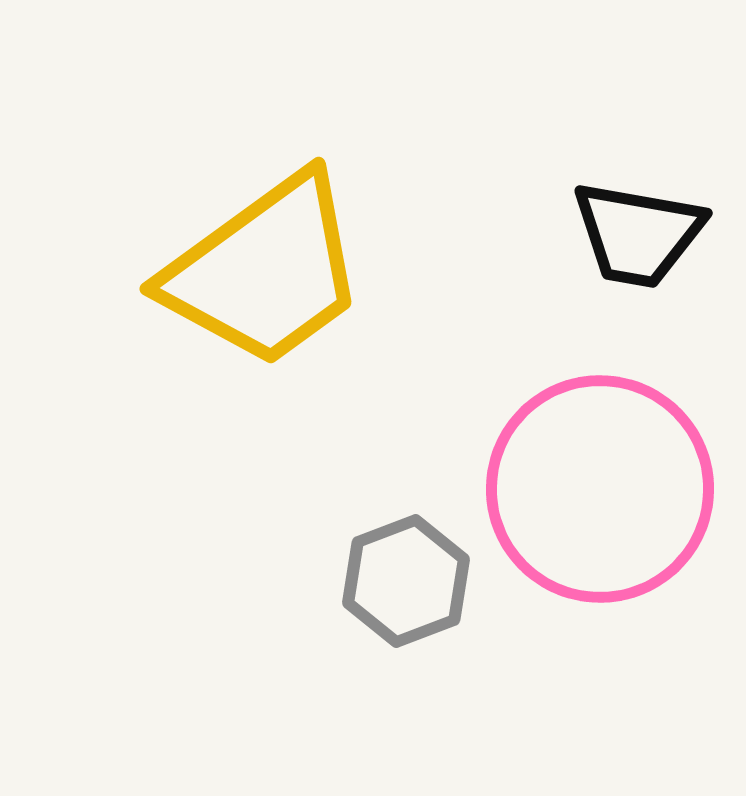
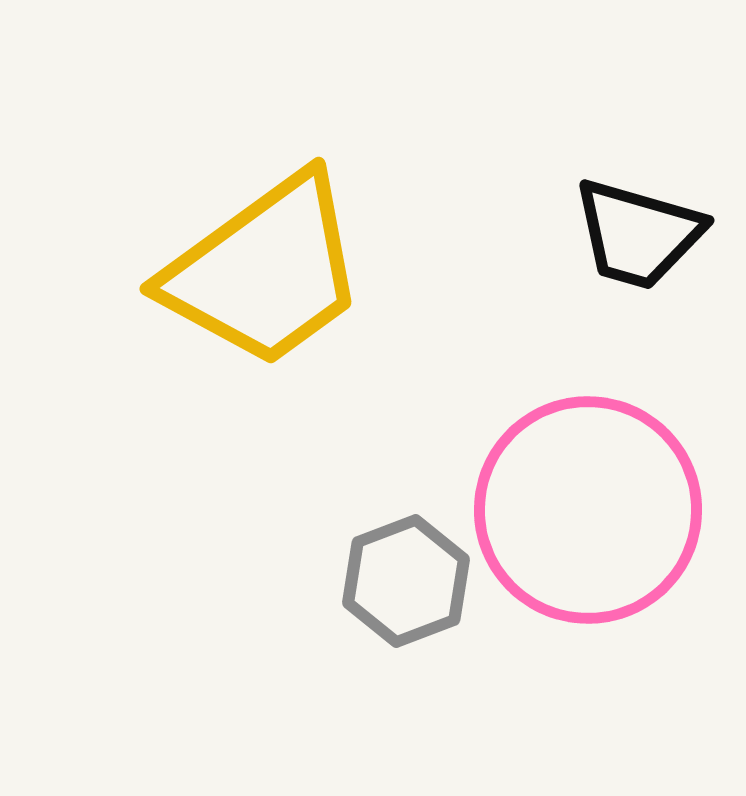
black trapezoid: rotated 6 degrees clockwise
pink circle: moved 12 px left, 21 px down
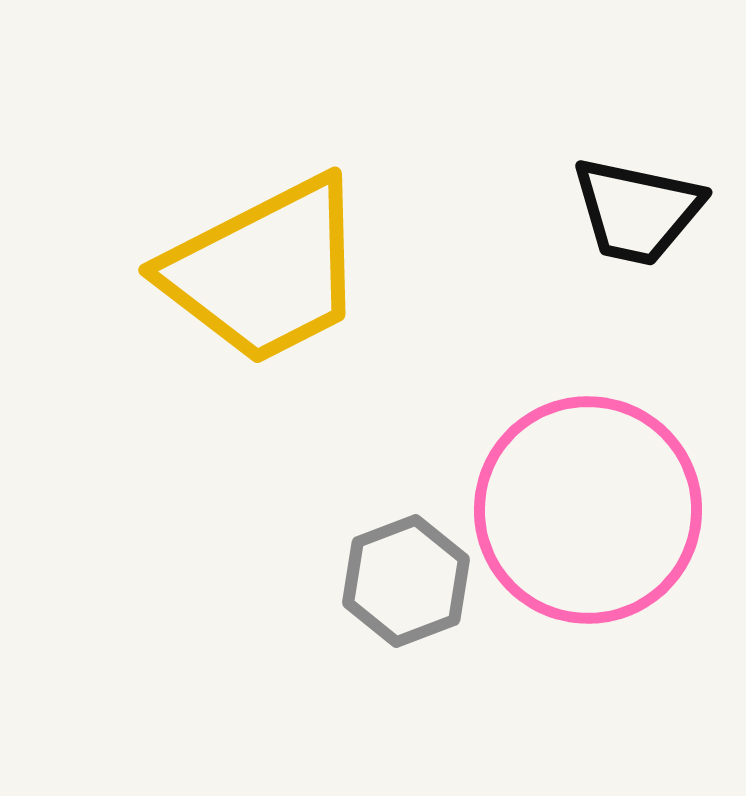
black trapezoid: moved 1 px left, 23 px up; rotated 4 degrees counterclockwise
yellow trapezoid: rotated 9 degrees clockwise
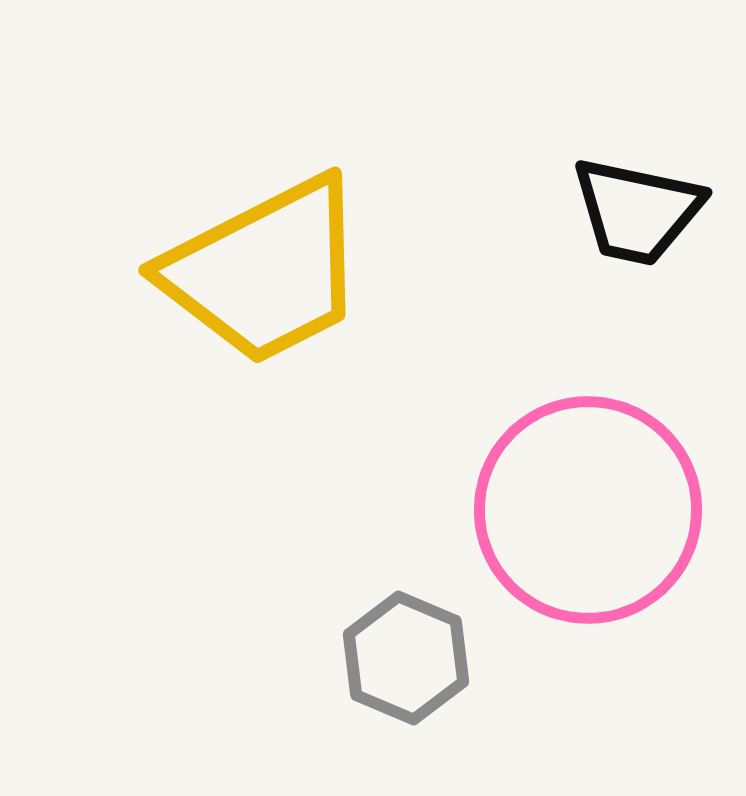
gray hexagon: moved 77 px down; rotated 16 degrees counterclockwise
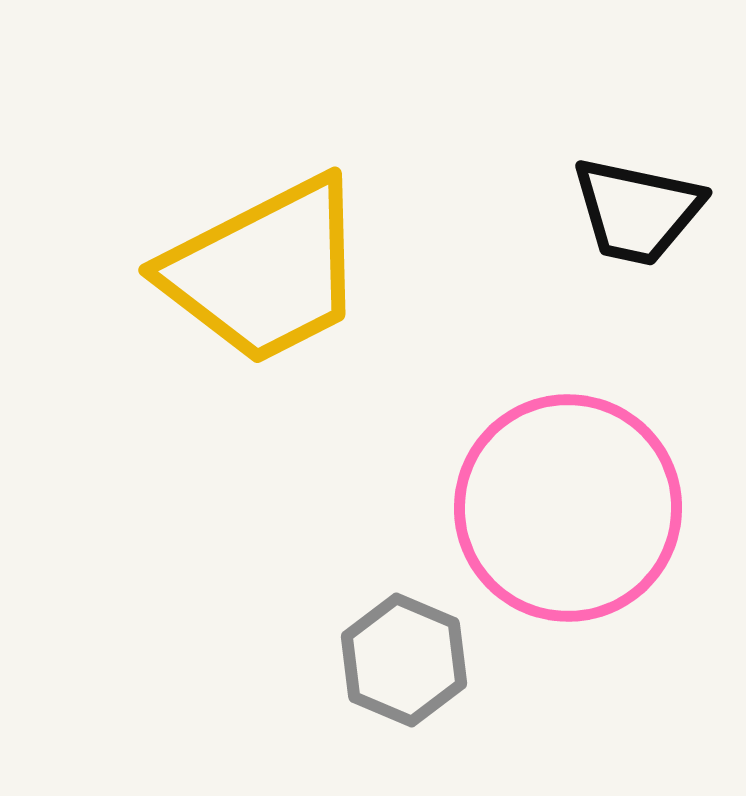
pink circle: moved 20 px left, 2 px up
gray hexagon: moved 2 px left, 2 px down
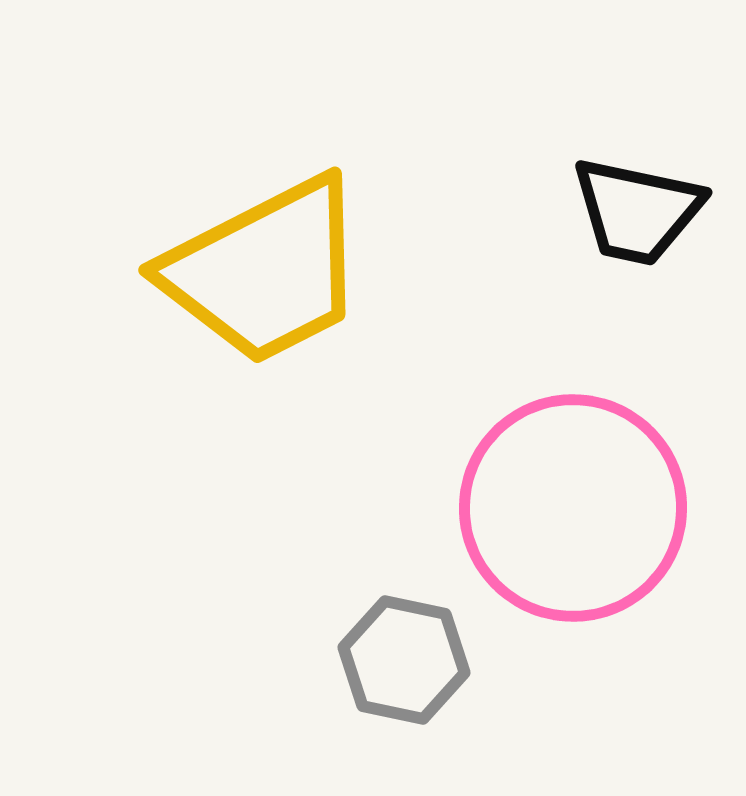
pink circle: moved 5 px right
gray hexagon: rotated 11 degrees counterclockwise
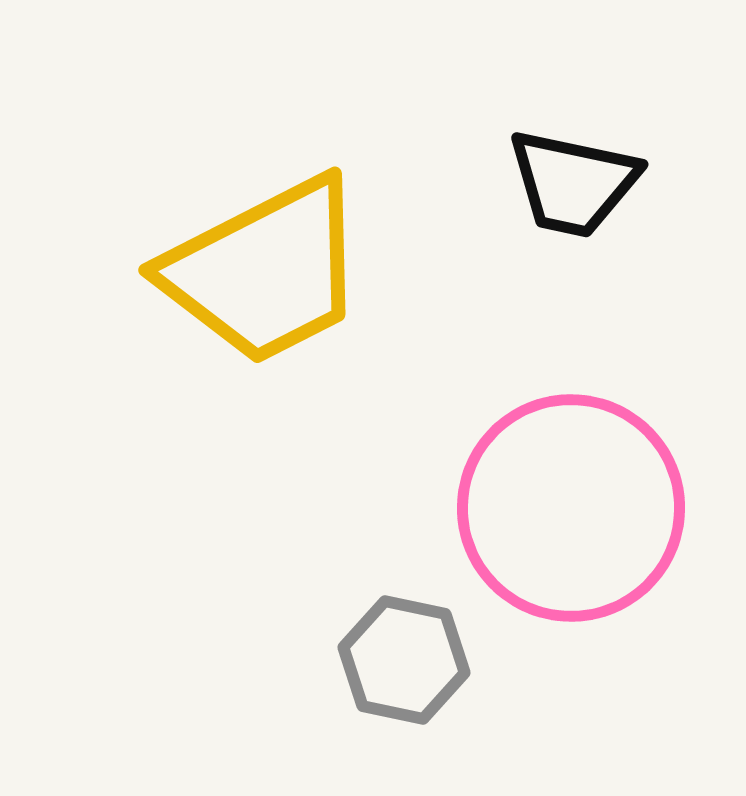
black trapezoid: moved 64 px left, 28 px up
pink circle: moved 2 px left
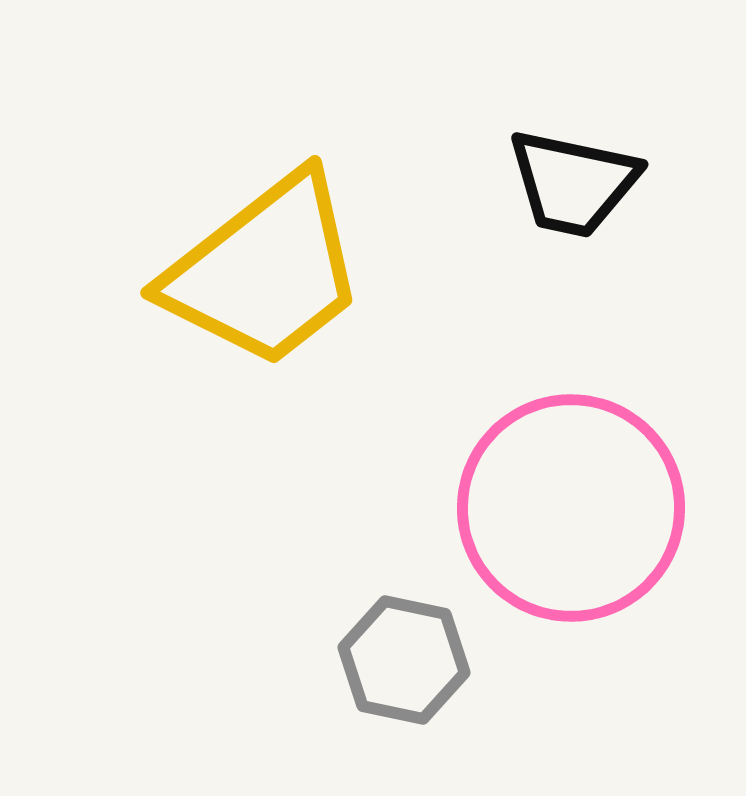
yellow trapezoid: rotated 11 degrees counterclockwise
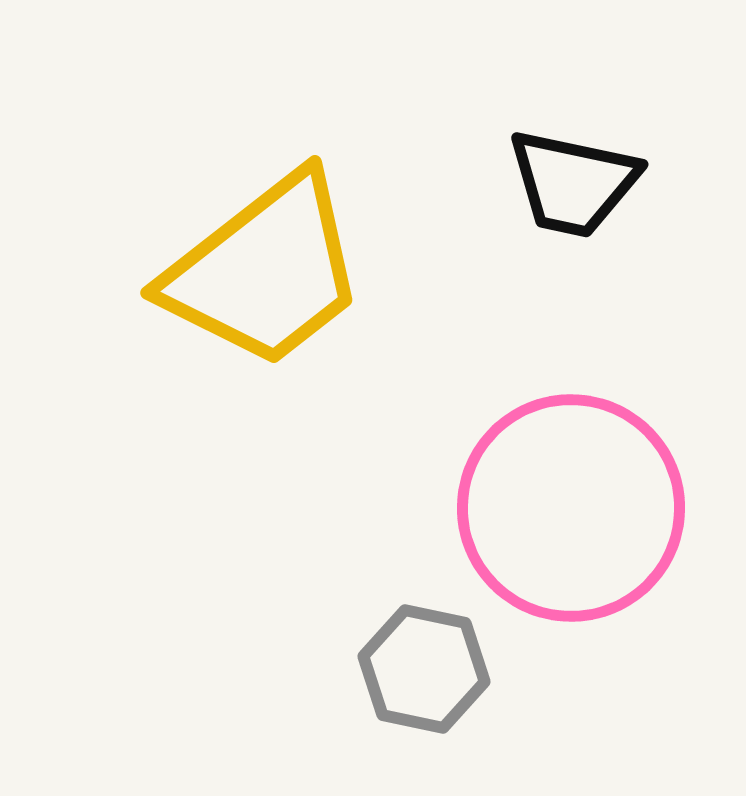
gray hexagon: moved 20 px right, 9 px down
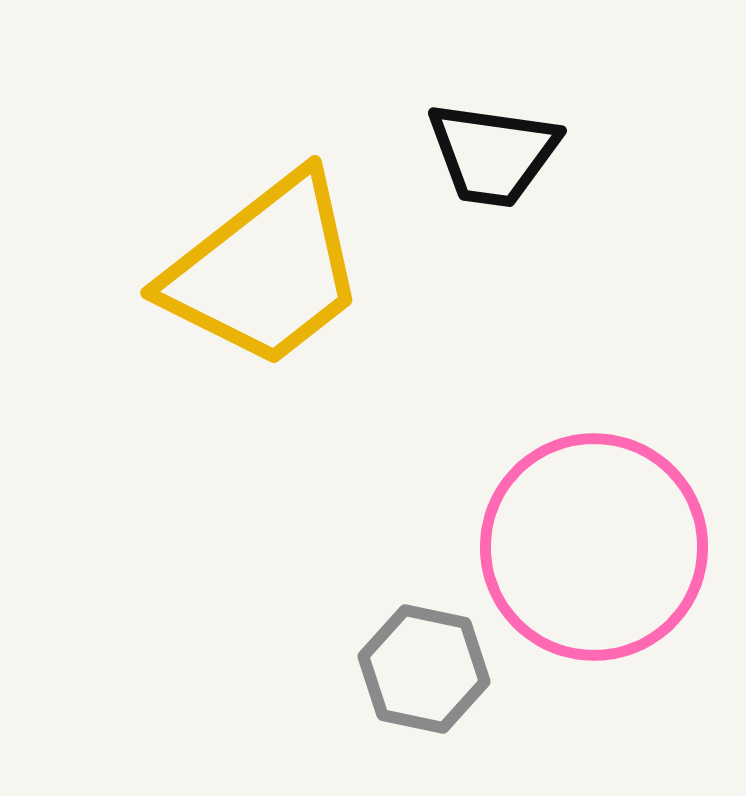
black trapezoid: moved 80 px left, 29 px up; rotated 4 degrees counterclockwise
pink circle: moved 23 px right, 39 px down
